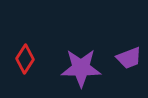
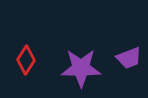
red diamond: moved 1 px right, 1 px down
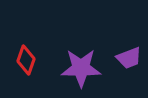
red diamond: rotated 12 degrees counterclockwise
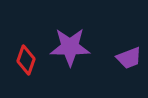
purple star: moved 11 px left, 21 px up
